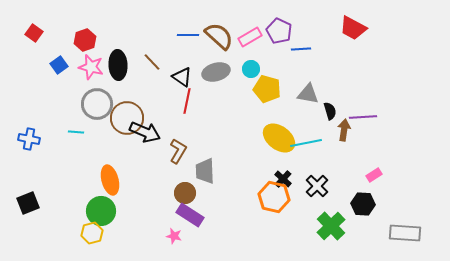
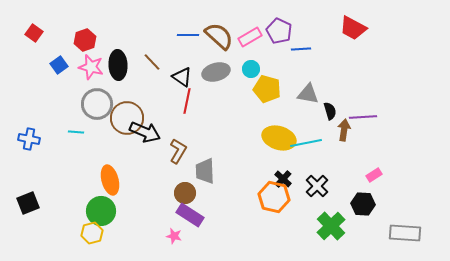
yellow ellipse at (279, 138): rotated 20 degrees counterclockwise
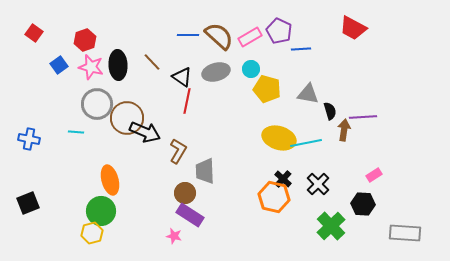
black cross at (317, 186): moved 1 px right, 2 px up
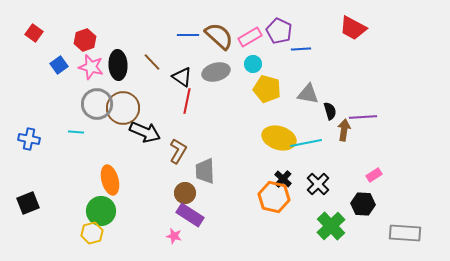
cyan circle at (251, 69): moved 2 px right, 5 px up
brown circle at (127, 118): moved 4 px left, 10 px up
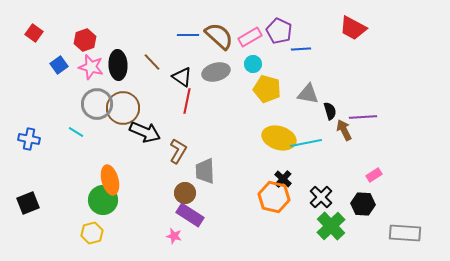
brown arrow at (344, 130): rotated 35 degrees counterclockwise
cyan line at (76, 132): rotated 28 degrees clockwise
black cross at (318, 184): moved 3 px right, 13 px down
green circle at (101, 211): moved 2 px right, 11 px up
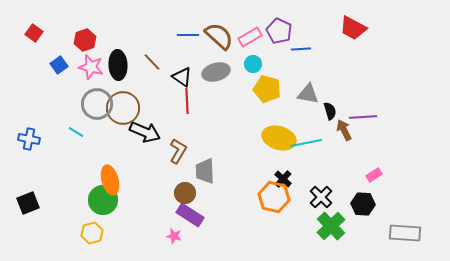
red line at (187, 101): rotated 15 degrees counterclockwise
